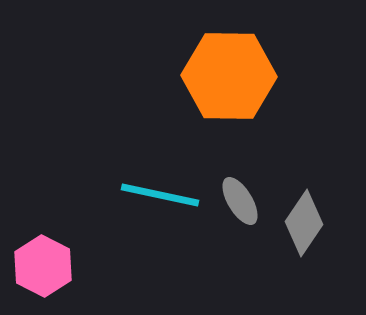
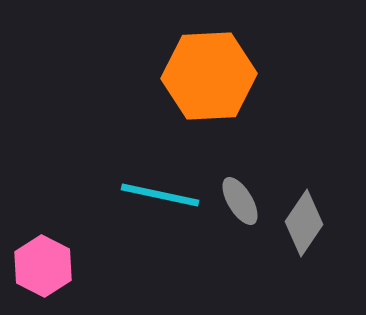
orange hexagon: moved 20 px left; rotated 4 degrees counterclockwise
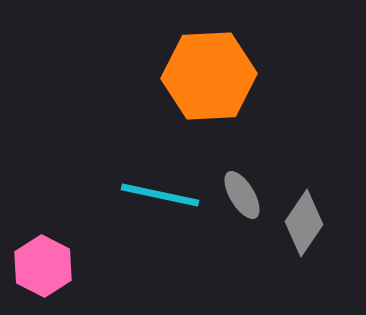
gray ellipse: moved 2 px right, 6 px up
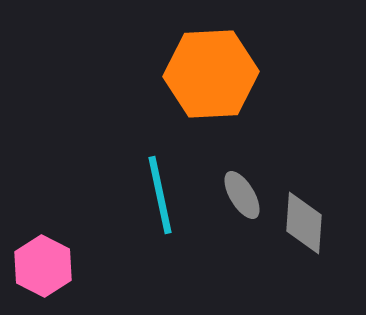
orange hexagon: moved 2 px right, 2 px up
cyan line: rotated 66 degrees clockwise
gray diamond: rotated 30 degrees counterclockwise
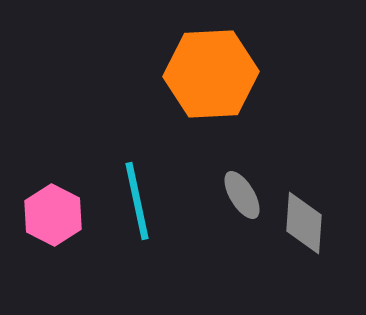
cyan line: moved 23 px left, 6 px down
pink hexagon: moved 10 px right, 51 px up
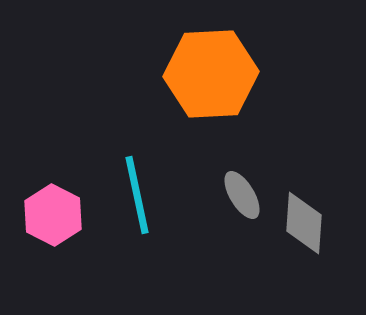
cyan line: moved 6 px up
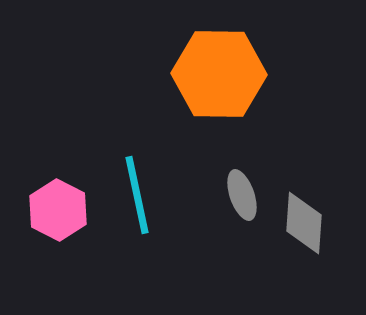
orange hexagon: moved 8 px right; rotated 4 degrees clockwise
gray ellipse: rotated 12 degrees clockwise
pink hexagon: moved 5 px right, 5 px up
